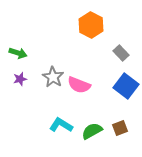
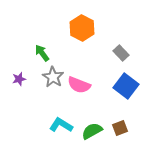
orange hexagon: moved 9 px left, 3 px down
green arrow: moved 24 px right; rotated 144 degrees counterclockwise
purple star: moved 1 px left
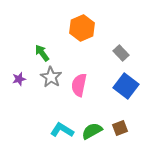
orange hexagon: rotated 10 degrees clockwise
gray star: moved 2 px left
pink semicircle: rotated 80 degrees clockwise
cyan L-shape: moved 1 px right, 5 px down
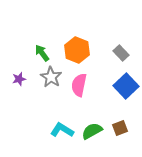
orange hexagon: moved 5 px left, 22 px down; rotated 15 degrees counterclockwise
blue square: rotated 10 degrees clockwise
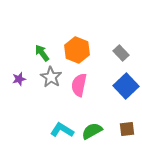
brown square: moved 7 px right, 1 px down; rotated 14 degrees clockwise
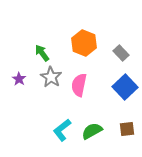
orange hexagon: moved 7 px right, 7 px up
purple star: rotated 24 degrees counterclockwise
blue square: moved 1 px left, 1 px down
cyan L-shape: rotated 70 degrees counterclockwise
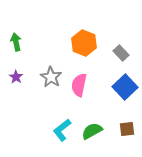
green arrow: moved 26 px left, 11 px up; rotated 24 degrees clockwise
purple star: moved 3 px left, 2 px up
